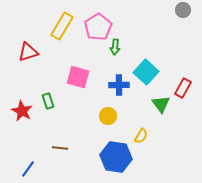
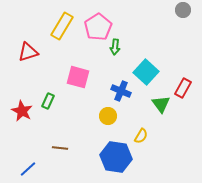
blue cross: moved 2 px right, 6 px down; rotated 24 degrees clockwise
green rectangle: rotated 42 degrees clockwise
blue line: rotated 12 degrees clockwise
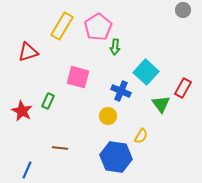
blue line: moved 1 px left, 1 px down; rotated 24 degrees counterclockwise
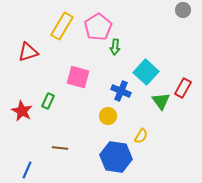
green triangle: moved 3 px up
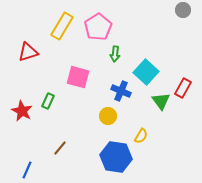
green arrow: moved 7 px down
brown line: rotated 56 degrees counterclockwise
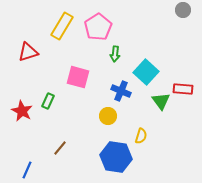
red rectangle: moved 1 px down; rotated 66 degrees clockwise
yellow semicircle: rotated 14 degrees counterclockwise
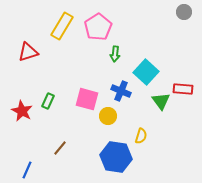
gray circle: moved 1 px right, 2 px down
pink square: moved 9 px right, 22 px down
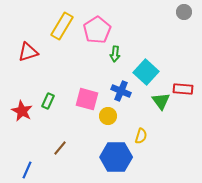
pink pentagon: moved 1 px left, 3 px down
blue hexagon: rotated 8 degrees counterclockwise
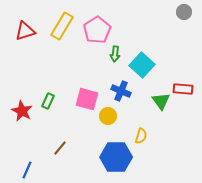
red triangle: moved 3 px left, 21 px up
cyan square: moved 4 px left, 7 px up
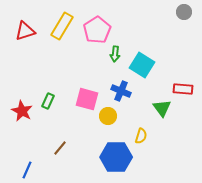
cyan square: rotated 10 degrees counterclockwise
green triangle: moved 1 px right, 7 px down
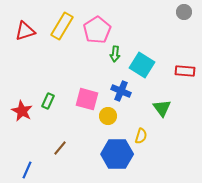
red rectangle: moved 2 px right, 18 px up
blue hexagon: moved 1 px right, 3 px up
